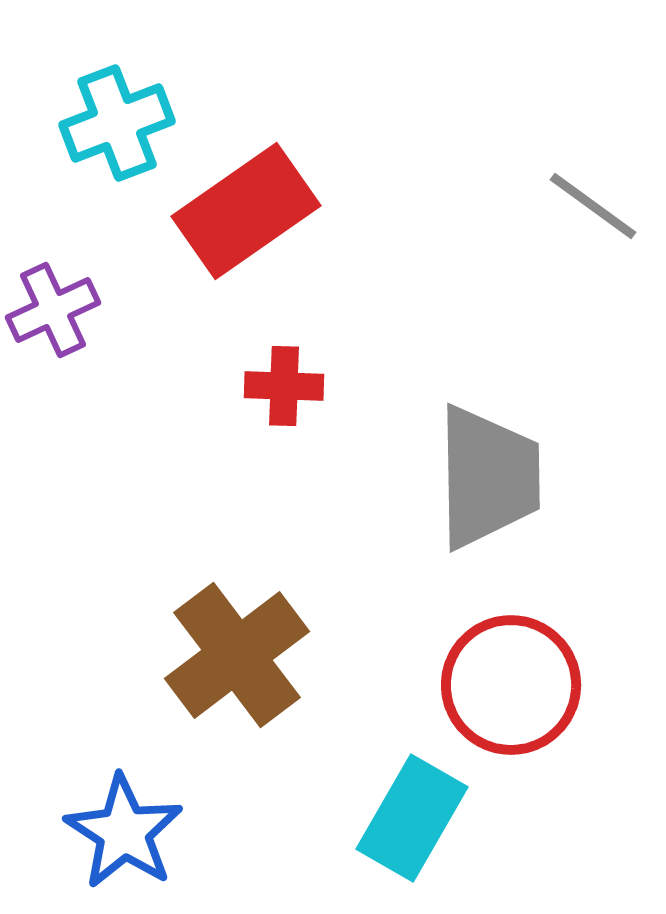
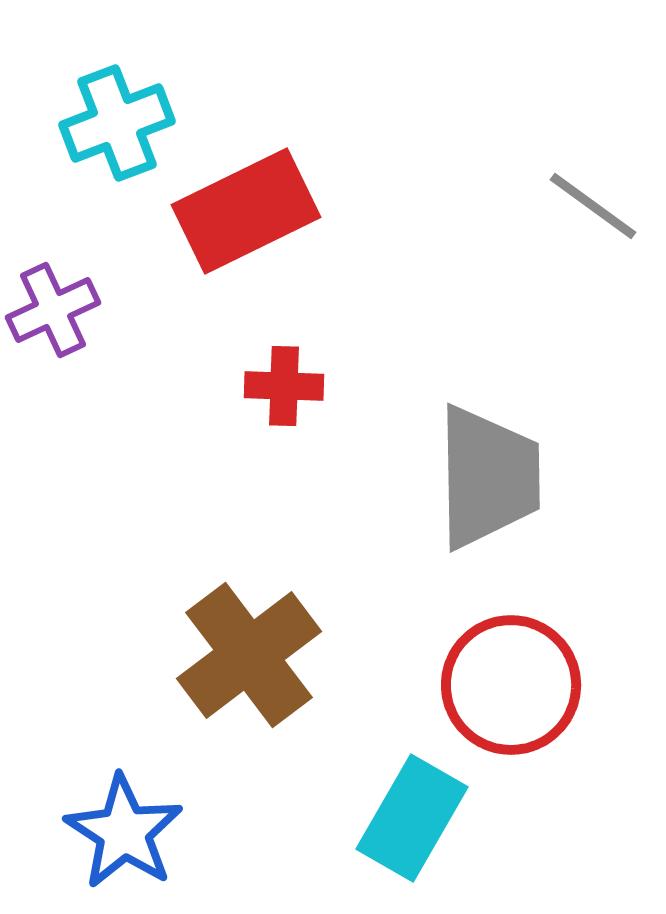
red rectangle: rotated 9 degrees clockwise
brown cross: moved 12 px right
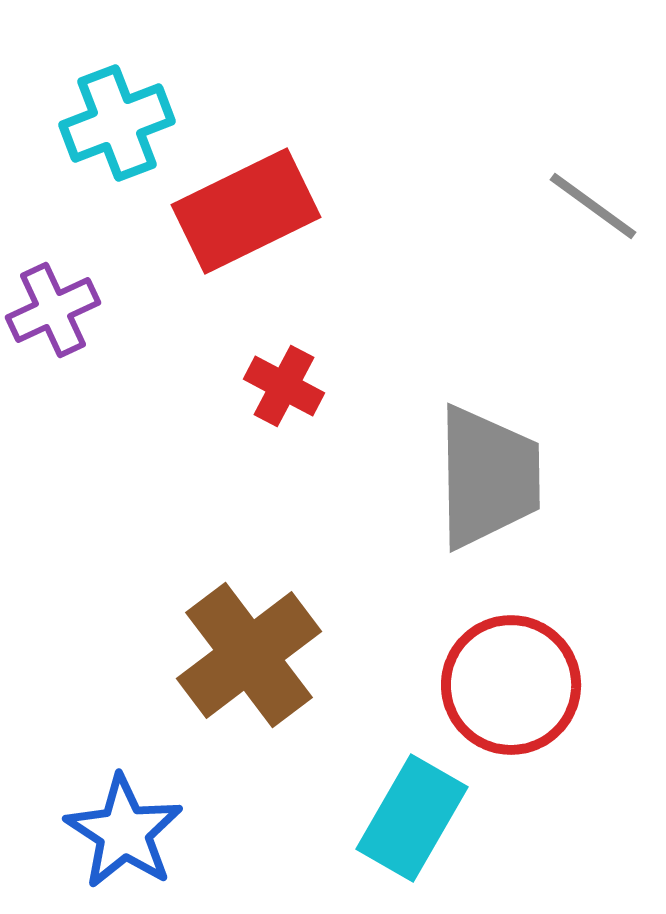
red cross: rotated 26 degrees clockwise
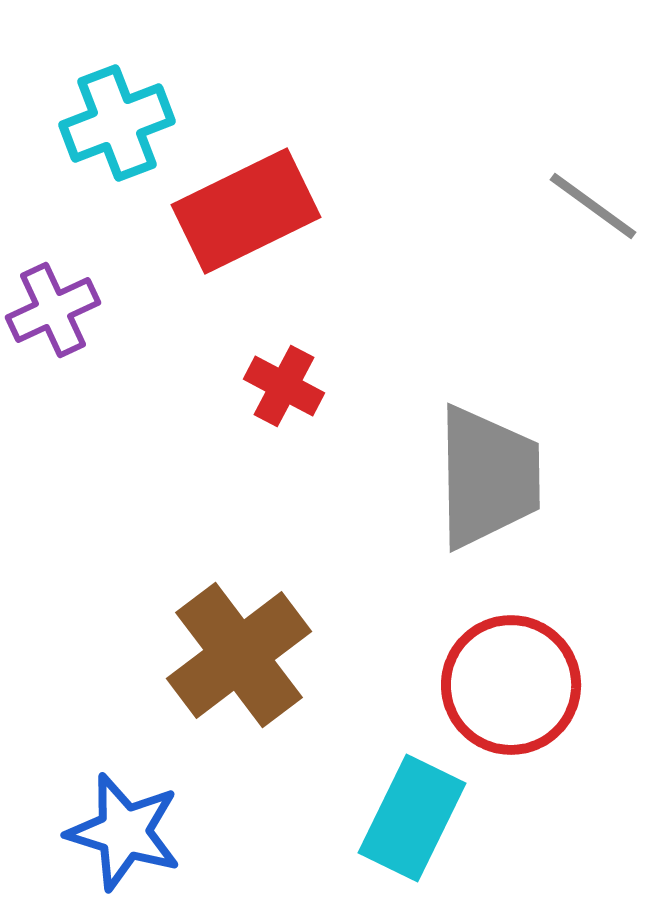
brown cross: moved 10 px left
cyan rectangle: rotated 4 degrees counterclockwise
blue star: rotated 16 degrees counterclockwise
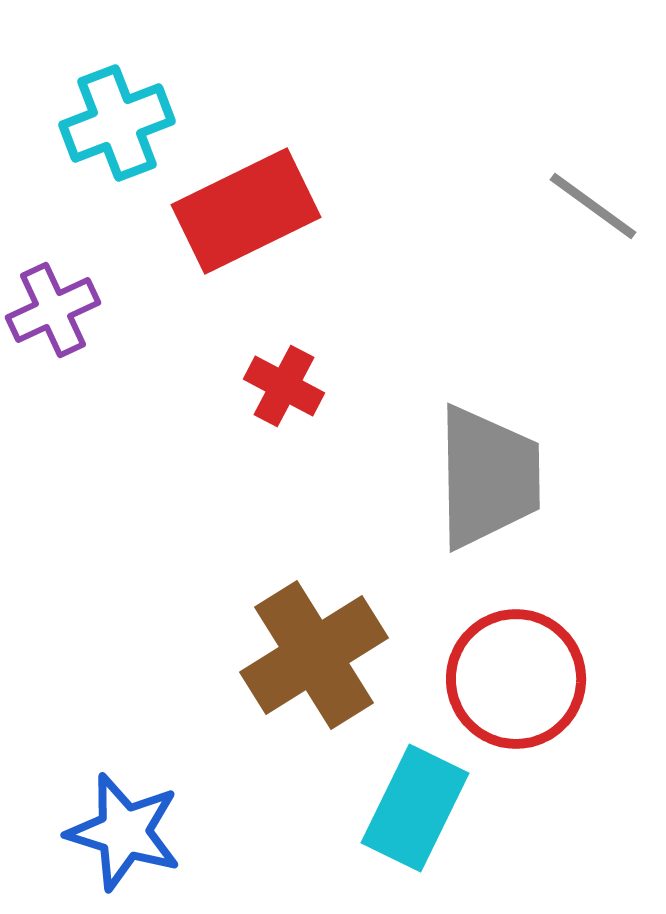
brown cross: moved 75 px right; rotated 5 degrees clockwise
red circle: moved 5 px right, 6 px up
cyan rectangle: moved 3 px right, 10 px up
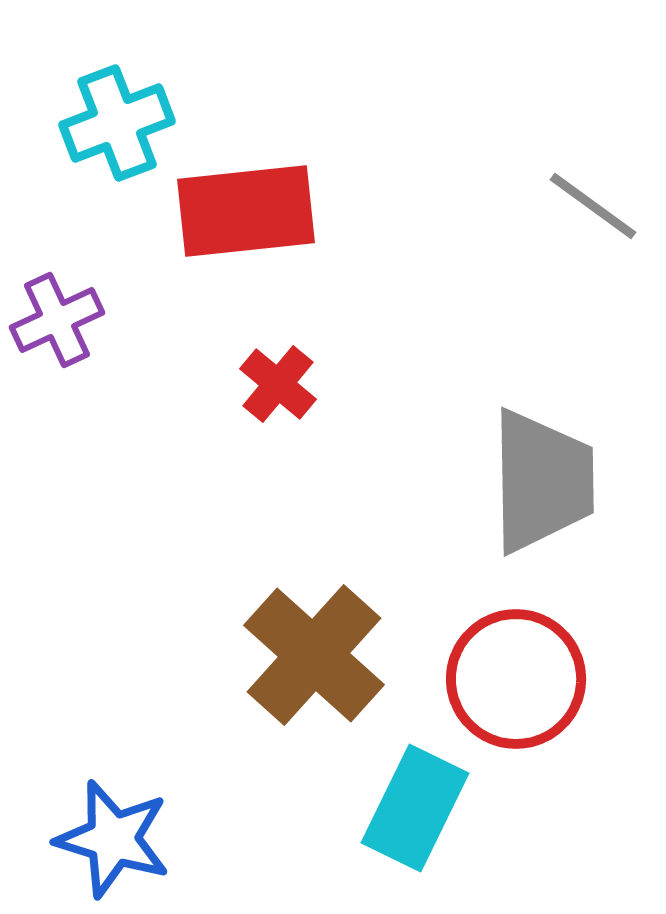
red rectangle: rotated 20 degrees clockwise
purple cross: moved 4 px right, 10 px down
red cross: moved 6 px left, 2 px up; rotated 12 degrees clockwise
gray trapezoid: moved 54 px right, 4 px down
brown cross: rotated 16 degrees counterclockwise
blue star: moved 11 px left, 7 px down
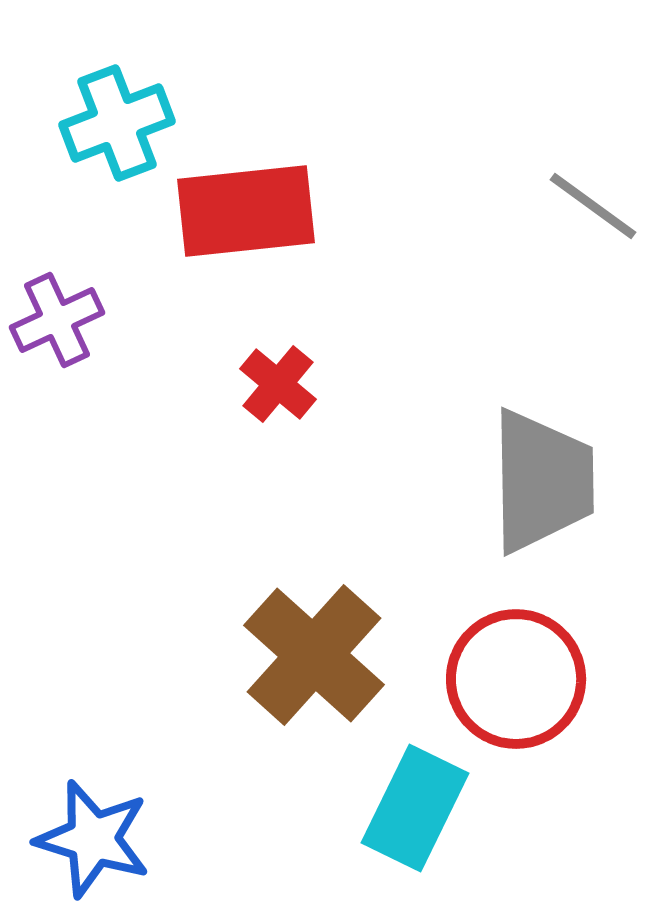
blue star: moved 20 px left
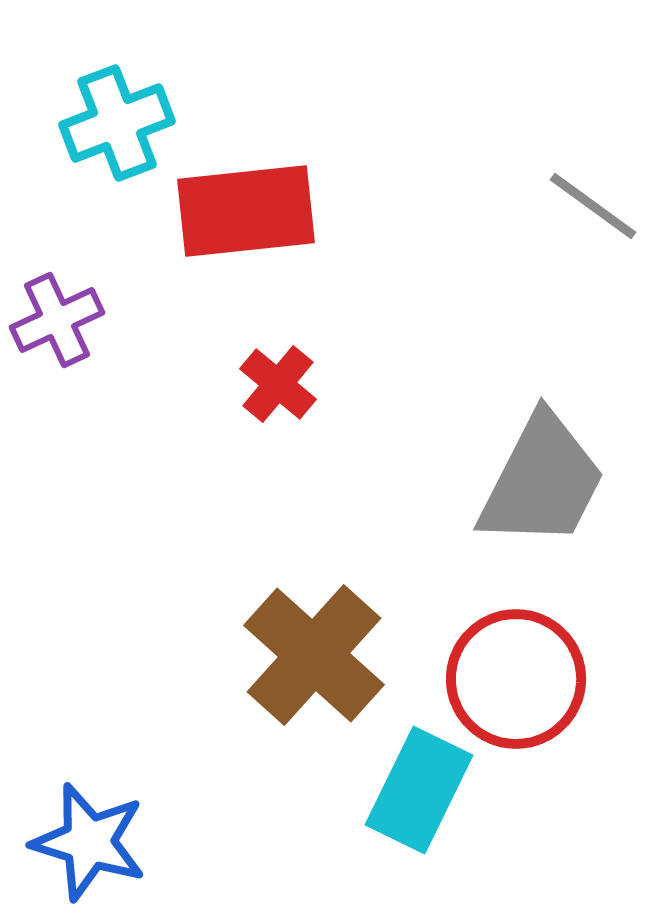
gray trapezoid: rotated 28 degrees clockwise
cyan rectangle: moved 4 px right, 18 px up
blue star: moved 4 px left, 3 px down
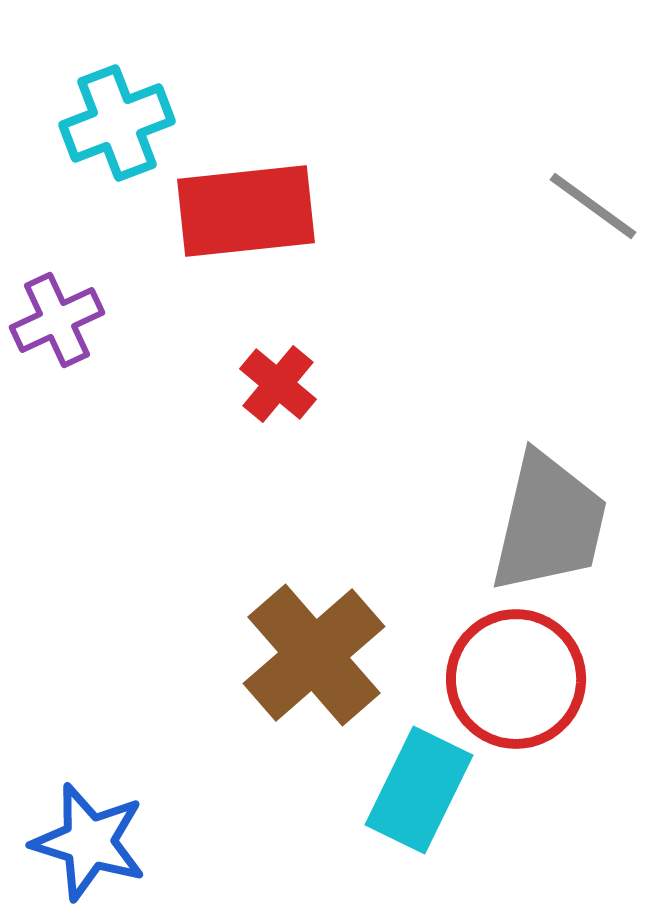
gray trapezoid: moved 7 px right, 42 px down; rotated 14 degrees counterclockwise
brown cross: rotated 7 degrees clockwise
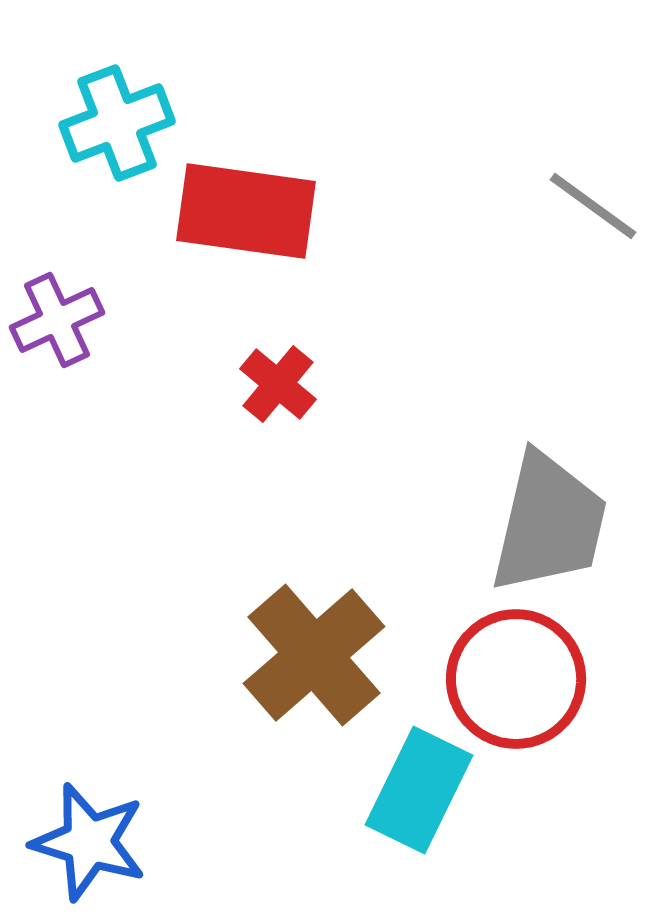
red rectangle: rotated 14 degrees clockwise
